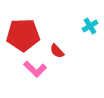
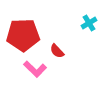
cyan cross: moved 1 px left, 3 px up
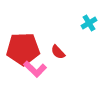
red pentagon: moved 14 px down
red semicircle: moved 1 px right, 1 px down
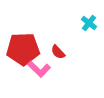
cyan cross: rotated 21 degrees counterclockwise
pink L-shape: moved 4 px right
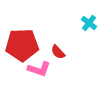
red pentagon: moved 1 px left, 4 px up
pink L-shape: rotated 25 degrees counterclockwise
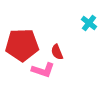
red semicircle: moved 1 px left; rotated 21 degrees clockwise
pink L-shape: moved 4 px right, 1 px down
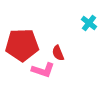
red semicircle: moved 1 px right, 1 px down
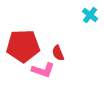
cyan cross: moved 1 px right, 8 px up
red pentagon: moved 1 px right, 1 px down
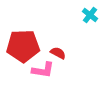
red semicircle: rotated 140 degrees clockwise
pink L-shape: rotated 10 degrees counterclockwise
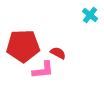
pink L-shape: rotated 15 degrees counterclockwise
